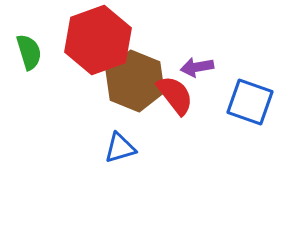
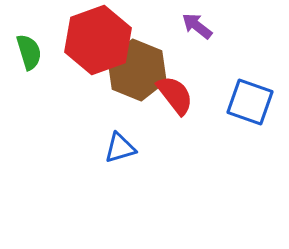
purple arrow: moved 41 px up; rotated 48 degrees clockwise
brown hexagon: moved 2 px right, 11 px up
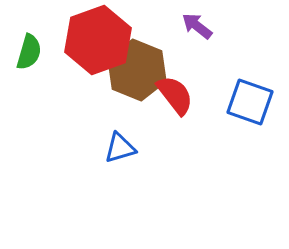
green semicircle: rotated 33 degrees clockwise
